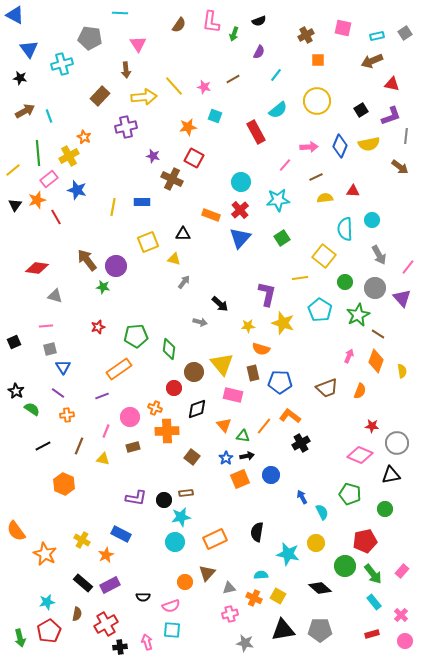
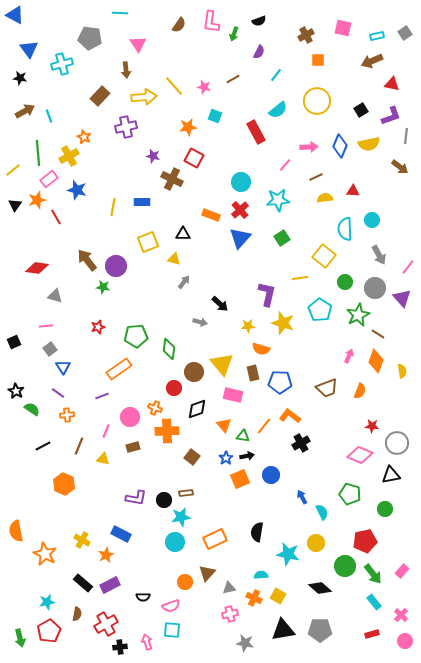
gray square at (50, 349): rotated 24 degrees counterclockwise
orange semicircle at (16, 531): rotated 25 degrees clockwise
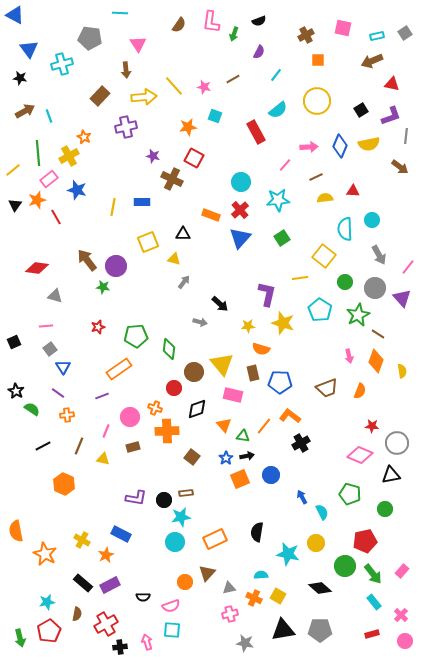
pink arrow at (349, 356): rotated 144 degrees clockwise
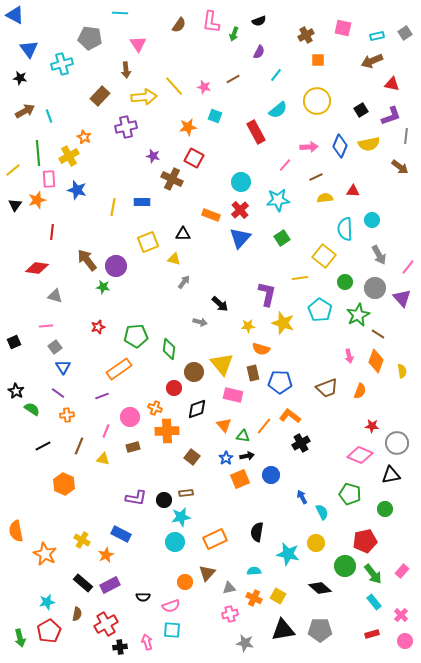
pink rectangle at (49, 179): rotated 54 degrees counterclockwise
red line at (56, 217): moved 4 px left, 15 px down; rotated 35 degrees clockwise
gray square at (50, 349): moved 5 px right, 2 px up
cyan semicircle at (261, 575): moved 7 px left, 4 px up
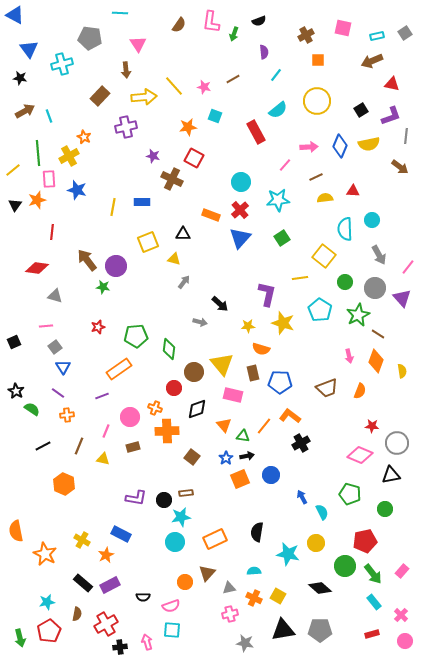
purple semicircle at (259, 52): moved 5 px right; rotated 32 degrees counterclockwise
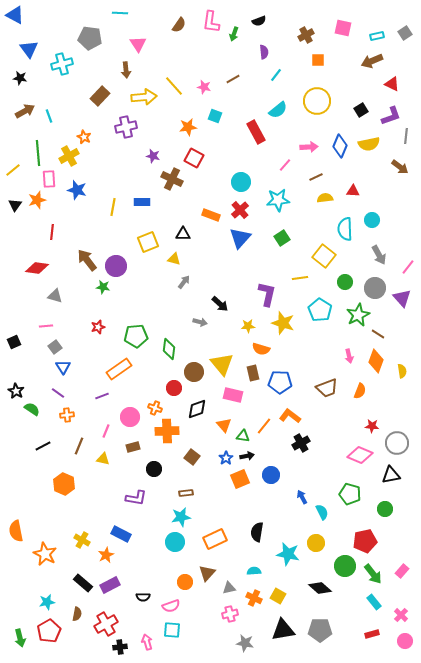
red triangle at (392, 84): rotated 14 degrees clockwise
black circle at (164, 500): moved 10 px left, 31 px up
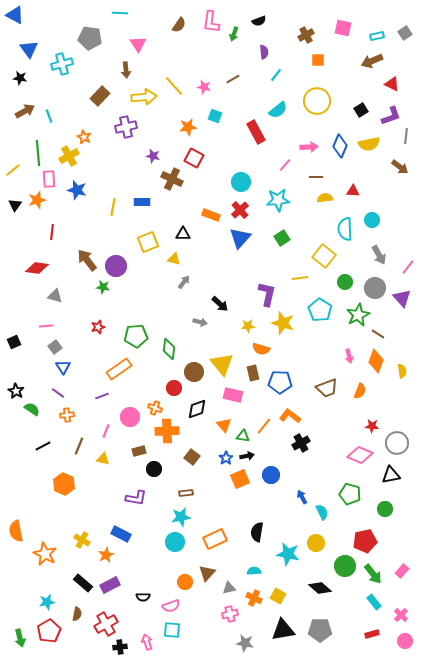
brown line at (316, 177): rotated 24 degrees clockwise
brown rectangle at (133, 447): moved 6 px right, 4 px down
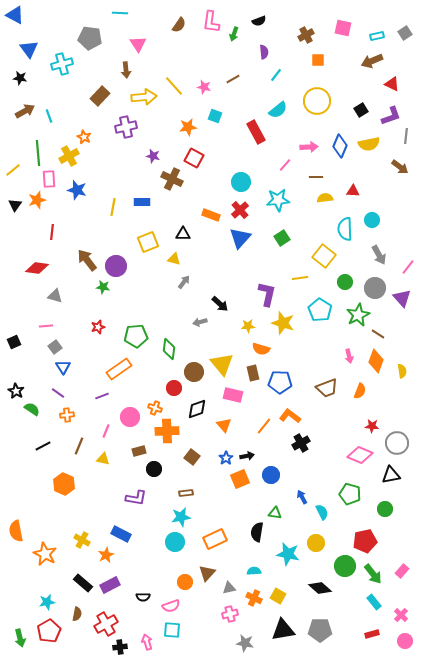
gray arrow at (200, 322): rotated 152 degrees clockwise
green triangle at (243, 436): moved 32 px right, 77 px down
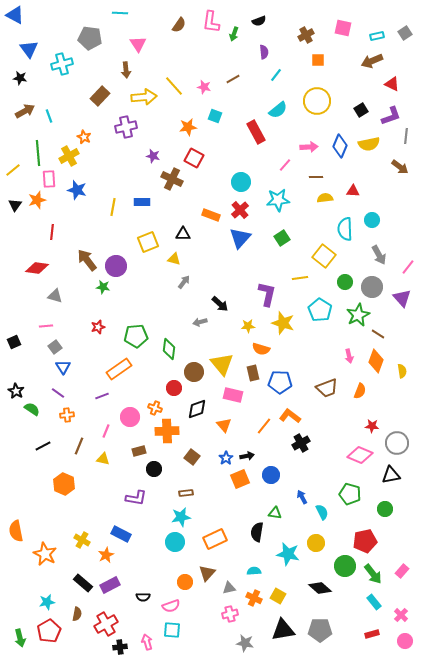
gray circle at (375, 288): moved 3 px left, 1 px up
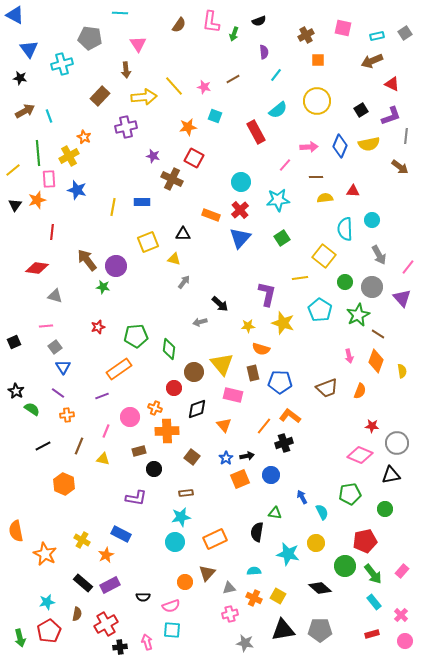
black cross at (301, 443): moved 17 px left; rotated 12 degrees clockwise
green pentagon at (350, 494): rotated 25 degrees counterclockwise
